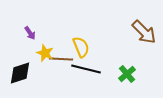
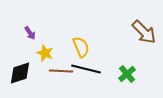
brown line: moved 12 px down
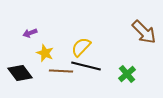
purple arrow: rotated 104 degrees clockwise
yellow semicircle: rotated 115 degrees counterclockwise
black line: moved 3 px up
black diamond: rotated 70 degrees clockwise
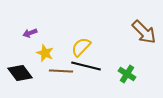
green cross: rotated 18 degrees counterclockwise
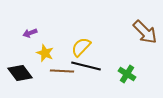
brown arrow: moved 1 px right
brown line: moved 1 px right
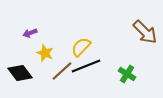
black line: rotated 36 degrees counterclockwise
brown line: rotated 45 degrees counterclockwise
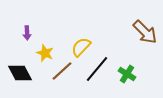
purple arrow: moved 3 px left; rotated 72 degrees counterclockwise
black line: moved 11 px right, 3 px down; rotated 28 degrees counterclockwise
black diamond: rotated 10 degrees clockwise
